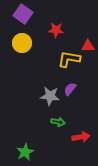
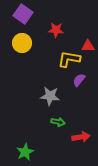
purple semicircle: moved 9 px right, 9 px up
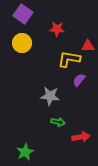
red star: moved 1 px right, 1 px up
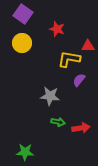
red star: rotated 14 degrees clockwise
red arrow: moved 9 px up
green star: rotated 30 degrees clockwise
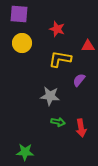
purple square: moved 4 px left; rotated 30 degrees counterclockwise
yellow L-shape: moved 9 px left
red arrow: rotated 90 degrees clockwise
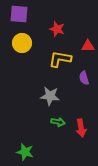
purple semicircle: moved 5 px right, 2 px up; rotated 56 degrees counterclockwise
green star: rotated 12 degrees clockwise
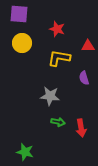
yellow L-shape: moved 1 px left, 1 px up
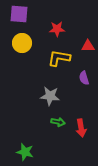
red star: rotated 21 degrees counterclockwise
